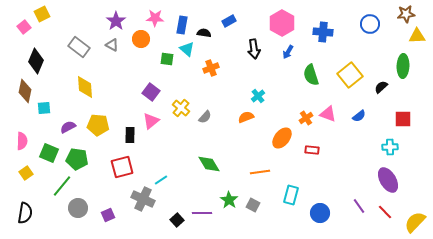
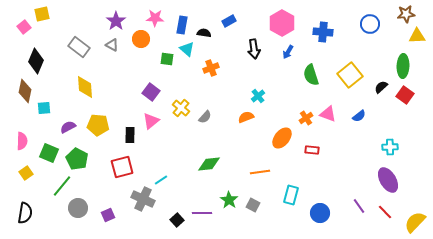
yellow square at (42, 14): rotated 14 degrees clockwise
red square at (403, 119): moved 2 px right, 24 px up; rotated 36 degrees clockwise
green pentagon at (77, 159): rotated 20 degrees clockwise
green diamond at (209, 164): rotated 65 degrees counterclockwise
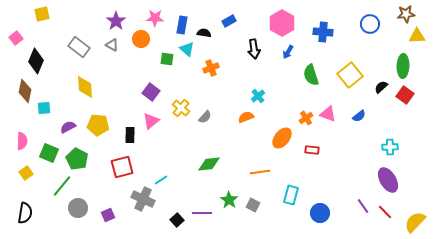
pink square at (24, 27): moved 8 px left, 11 px down
purple line at (359, 206): moved 4 px right
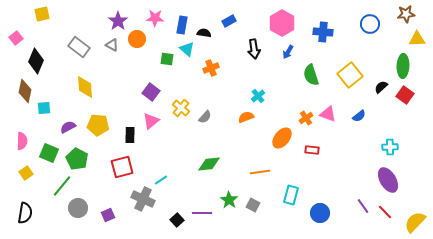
purple star at (116, 21): moved 2 px right
yellow triangle at (417, 36): moved 3 px down
orange circle at (141, 39): moved 4 px left
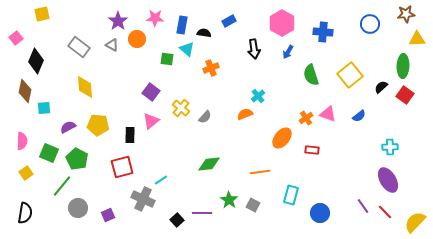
orange semicircle at (246, 117): moved 1 px left, 3 px up
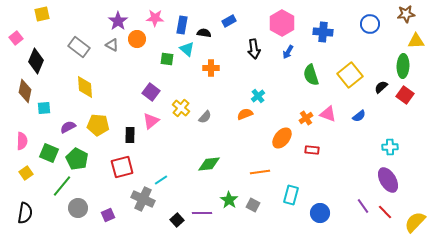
yellow triangle at (417, 39): moved 1 px left, 2 px down
orange cross at (211, 68): rotated 21 degrees clockwise
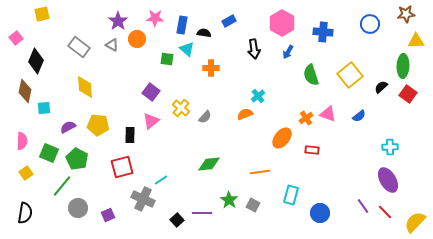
red square at (405, 95): moved 3 px right, 1 px up
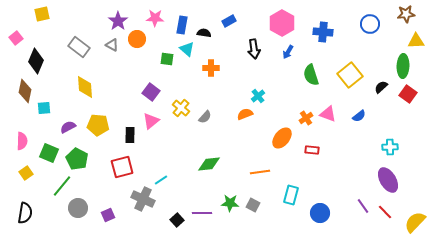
green star at (229, 200): moved 1 px right, 3 px down; rotated 30 degrees counterclockwise
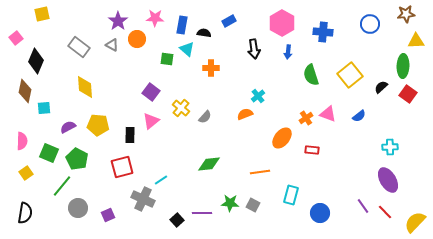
blue arrow at (288, 52): rotated 24 degrees counterclockwise
